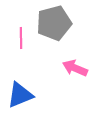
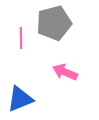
pink arrow: moved 10 px left, 4 px down
blue triangle: moved 4 px down
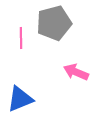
pink arrow: moved 11 px right
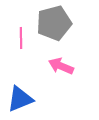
pink arrow: moved 15 px left, 6 px up
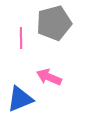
pink arrow: moved 12 px left, 11 px down
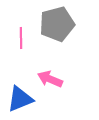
gray pentagon: moved 3 px right, 1 px down
pink arrow: moved 1 px right, 2 px down
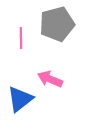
blue triangle: rotated 16 degrees counterclockwise
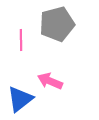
pink line: moved 2 px down
pink arrow: moved 2 px down
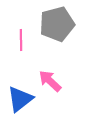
pink arrow: rotated 20 degrees clockwise
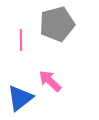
blue triangle: moved 1 px up
